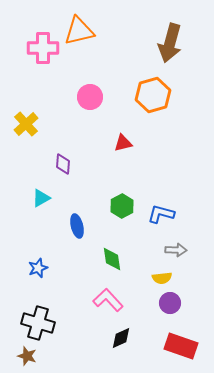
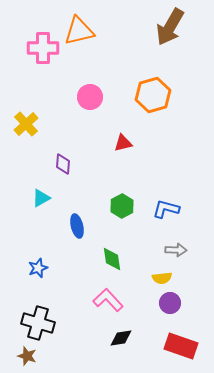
brown arrow: moved 16 px up; rotated 15 degrees clockwise
blue L-shape: moved 5 px right, 5 px up
black diamond: rotated 15 degrees clockwise
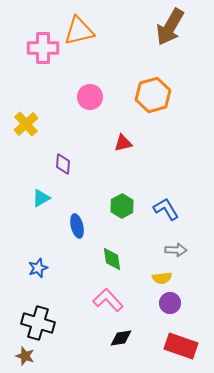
blue L-shape: rotated 44 degrees clockwise
brown star: moved 2 px left
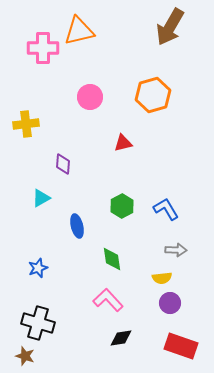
yellow cross: rotated 35 degrees clockwise
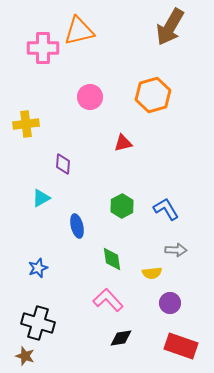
yellow semicircle: moved 10 px left, 5 px up
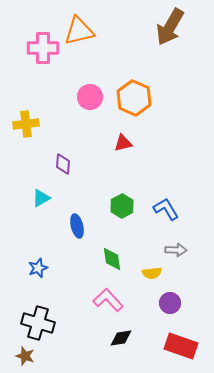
orange hexagon: moved 19 px left, 3 px down; rotated 20 degrees counterclockwise
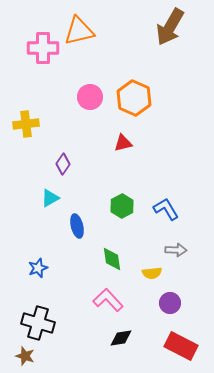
purple diamond: rotated 30 degrees clockwise
cyan triangle: moved 9 px right
red rectangle: rotated 8 degrees clockwise
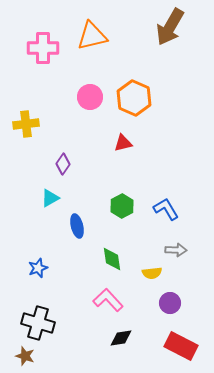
orange triangle: moved 13 px right, 5 px down
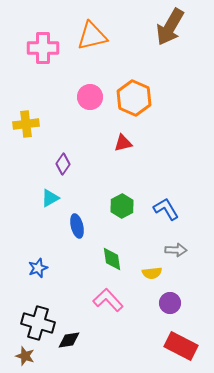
black diamond: moved 52 px left, 2 px down
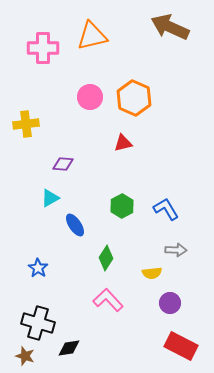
brown arrow: rotated 84 degrees clockwise
purple diamond: rotated 60 degrees clockwise
blue ellipse: moved 2 px left, 1 px up; rotated 20 degrees counterclockwise
green diamond: moved 6 px left, 1 px up; rotated 40 degrees clockwise
blue star: rotated 18 degrees counterclockwise
black diamond: moved 8 px down
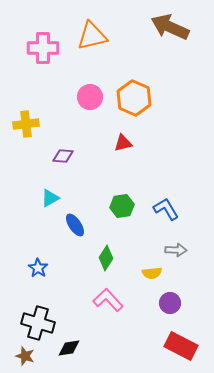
purple diamond: moved 8 px up
green hexagon: rotated 20 degrees clockwise
